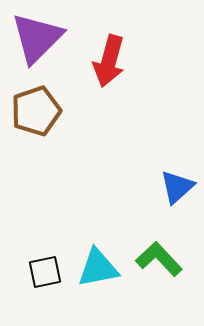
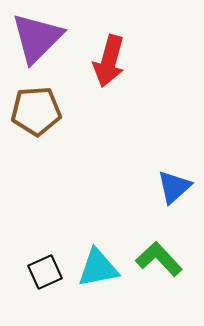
brown pentagon: rotated 15 degrees clockwise
blue triangle: moved 3 px left
black square: rotated 12 degrees counterclockwise
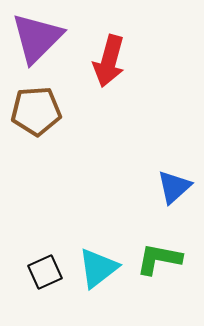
green L-shape: rotated 36 degrees counterclockwise
cyan triangle: rotated 27 degrees counterclockwise
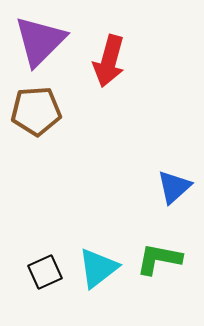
purple triangle: moved 3 px right, 3 px down
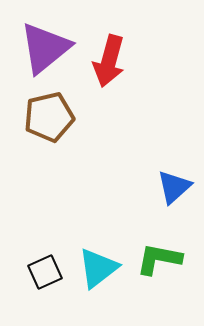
purple triangle: moved 5 px right, 7 px down; rotated 6 degrees clockwise
brown pentagon: moved 13 px right, 6 px down; rotated 9 degrees counterclockwise
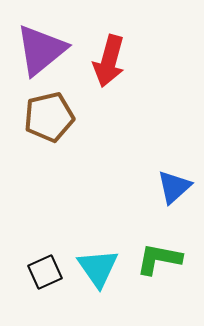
purple triangle: moved 4 px left, 2 px down
cyan triangle: rotated 27 degrees counterclockwise
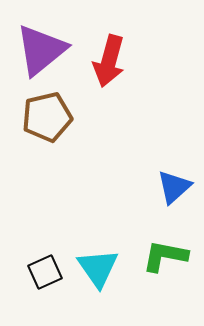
brown pentagon: moved 2 px left
green L-shape: moved 6 px right, 3 px up
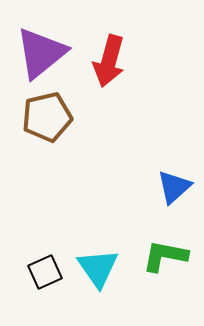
purple triangle: moved 3 px down
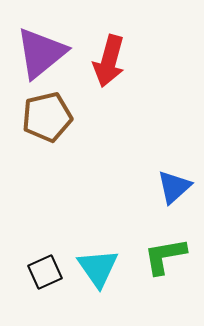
green L-shape: rotated 21 degrees counterclockwise
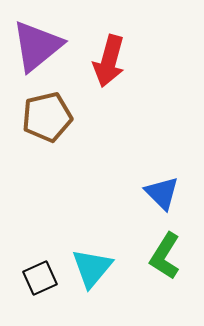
purple triangle: moved 4 px left, 7 px up
blue triangle: moved 12 px left, 6 px down; rotated 33 degrees counterclockwise
green L-shape: rotated 48 degrees counterclockwise
cyan triangle: moved 6 px left; rotated 15 degrees clockwise
black square: moved 5 px left, 6 px down
